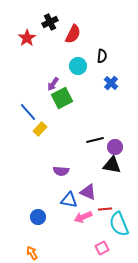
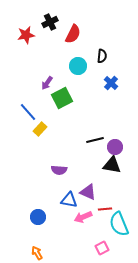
red star: moved 1 px left, 3 px up; rotated 24 degrees clockwise
purple arrow: moved 6 px left, 1 px up
purple semicircle: moved 2 px left, 1 px up
orange arrow: moved 5 px right
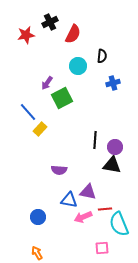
blue cross: moved 2 px right; rotated 32 degrees clockwise
black line: rotated 72 degrees counterclockwise
purple triangle: rotated 12 degrees counterclockwise
pink square: rotated 24 degrees clockwise
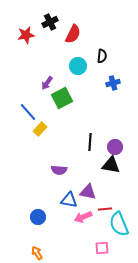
black line: moved 5 px left, 2 px down
black triangle: moved 1 px left
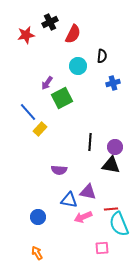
red line: moved 6 px right
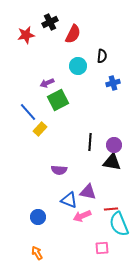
purple arrow: rotated 32 degrees clockwise
green square: moved 4 px left, 2 px down
purple circle: moved 1 px left, 2 px up
black triangle: moved 1 px right, 3 px up
blue triangle: rotated 12 degrees clockwise
pink arrow: moved 1 px left, 1 px up
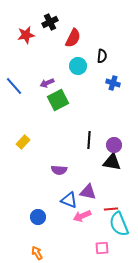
red semicircle: moved 4 px down
blue cross: rotated 32 degrees clockwise
blue line: moved 14 px left, 26 px up
yellow rectangle: moved 17 px left, 13 px down
black line: moved 1 px left, 2 px up
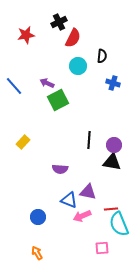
black cross: moved 9 px right
purple arrow: rotated 48 degrees clockwise
purple semicircle: moved 1 px right, 1 px up
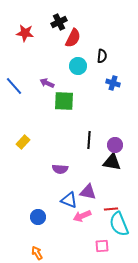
red star: moved 1 px left, 2 px up; rotated 18 degrees clockwise
green square: moved 6 px right, 1 px down; rotated 30 degrees clockwise
purple circle: moved 1 px right
pink square: moved 2 px up
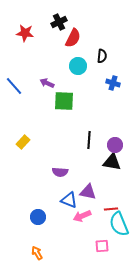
purple semicircle: moved 3 px down
